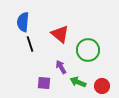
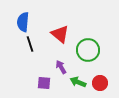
red circle: moved 2 px left, 3 px up
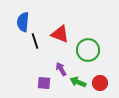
red triangle: rotated 18 degrees counterclockwise
black line: moved 5 px right, 3 px up
purple arrow: moved 2 px down
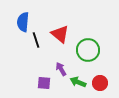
red triangle: rotated 18 degrees clockwise
black line: moved 1 px right, 1 px up
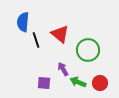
purple arrow: moved 2 px right
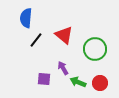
blue semicircle: moved 3 px right, 4 px up
red triangle: moved 4 px right, 1 px down
black line: rotated 56 degrees clockwise
green circle: moved 7 px right, 1 px up
purple arrow: moved 1 px up
purple square: moved 4 px up
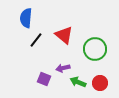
purple arrow: rotated 72 degrees counterclockwise
purple square: rotated 16 degrees clockwise
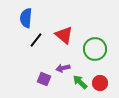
green arrow: moved 2 px right; rotated 21 degrees clockwise
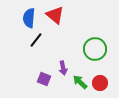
blue semicircle: moved 3 px right
red triangle: moved 9 px left, 20 px up
purple arrow: rotated 88 degrees counterclockwise
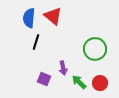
red triangle: moved 2 px left, 1 px down
black line: moved 2 px down; rotated 21 degrees counterclockwise
green arrow: moved 1 px left
